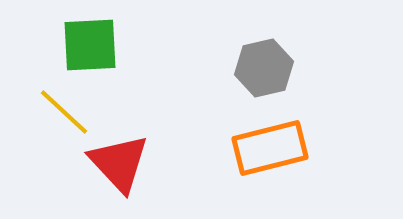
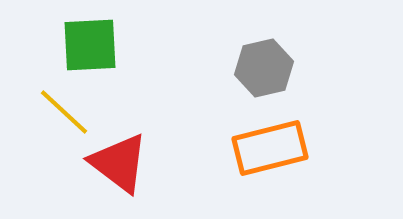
red triangle: rotated 10 degrees counterclockwise
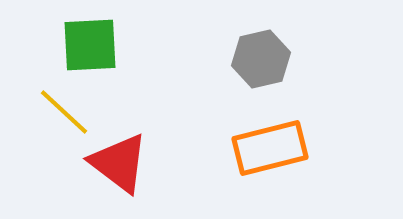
gray hexagon: moved 3 px left, 9 px up
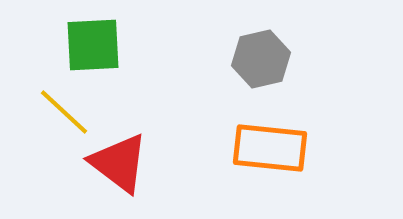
green square: moved 3 px right
orange rectangle: rotated 20 degrees clockwise
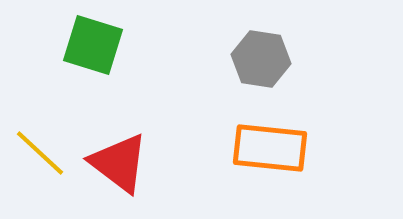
green square: rotated 20 degrees clockwise
gray hexagon: rotated 22 degrees clockwise
yellow line: moved 24 px left, 41 px down
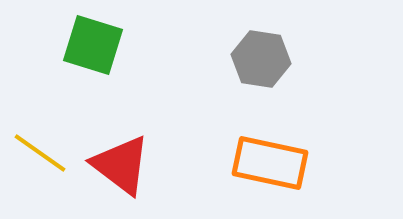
orange rectangle: moved 15 px down; rotated 6 degrees clockwise
yellow line: rotated 8 degrees counterclockwise
red triangle: moved 2 px right, 2 px down
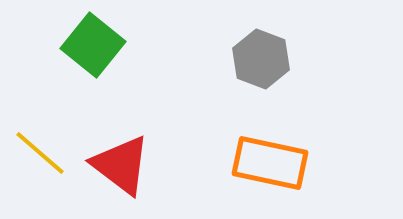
green square: rotated 22 degrees clockwise
gray hexagon: rotated 12 degrees clockwise
yellow line: rotated 6 degrees clockwise
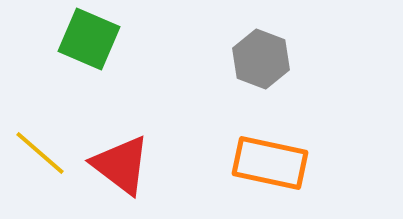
green square: moved 4 px left, 6 px up; rotated 16 degrees counterclockwise
